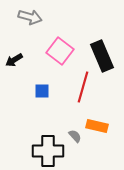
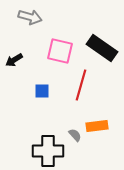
pink square: rotated 24 degrees counterclockwise
black rectangle: moved 8 px up; rotated 32 degrees counterclockwise
red line: moved 2 px left, 2 px up
orange rectangle: rotated 20 degrees counterclockwise
gray semicircle: moved 1 px up
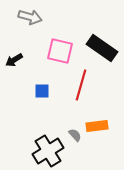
black cross: rotated 32 degrees counterclockwise
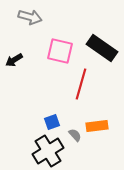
red line: moved 1 px up
blue square: moved 10 px right, 31 px down; rotated 21 degrees counterclockwise
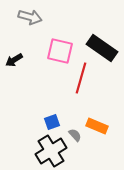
red line: moved 6 px up
orange rectangle: rotated 30 degrees clockwise
black cross: moved 3 px right
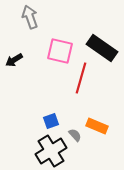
gray arrow: rotated 125 degrees counterclockwise
blue square: moved 1 px left, 1 px up
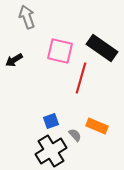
gray arrow: moved 3 px left
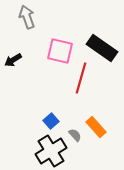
black arrow: moved 1 px left
blue square: rotated 21 degrees counterclockwise
orange rectangle: moved 1 px left, 1 px down; rotated 25 degrees clockwise
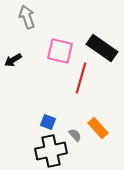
blue square: moved 3 px left, 1 px down; rotated 28 degrees counterclockwise
orange rectangle: moved 2 px right, 1 px down
black cross: rotated 20 degrees clockwise
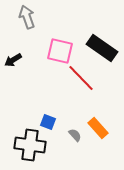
red line: rotated 60 degrees counterclockwise
black cross: moved 21 px left, 6 px up; rotated 20 degrees clockwise
